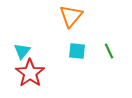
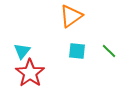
orange triangle: rotated 15 degrees clockwise
green line: rotated 21 degrees counterclockwise
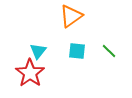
cyan triangle: moved 16 px right
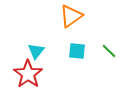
cyan triangle: moved 2 px left
red star: moved 2 px left, 1 px down
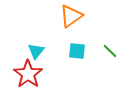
green line: moved 1 px right
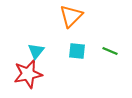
orange triangle: rotated 10 degrees counterclockwise
green line: rotated 21 degrees counterclockwise
red star: rotated 24 degrees clockwise
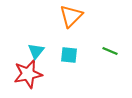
cyan square: moved 8 px left, 4 px down
